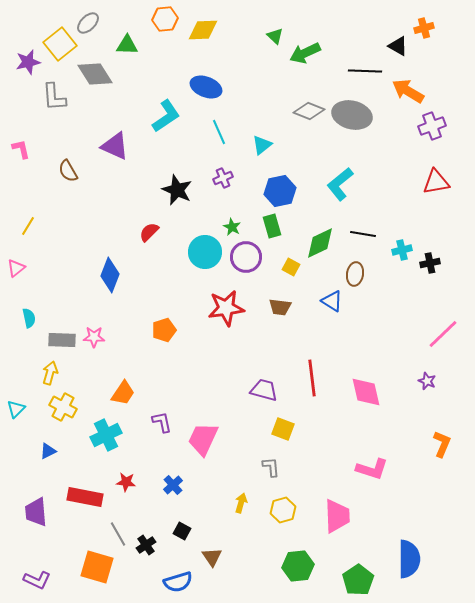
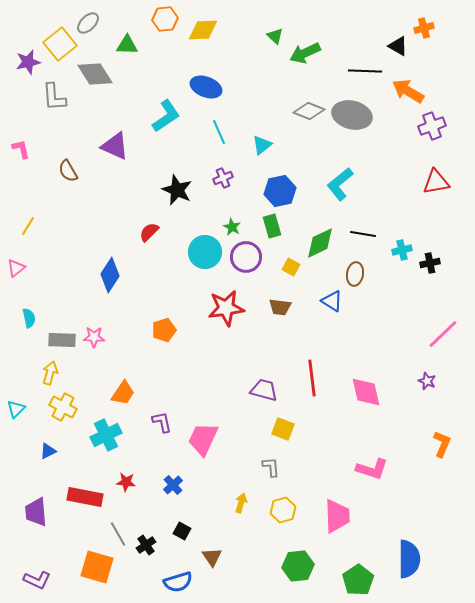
blue diamond at (110, 275): rotated 12 degrees clockwise
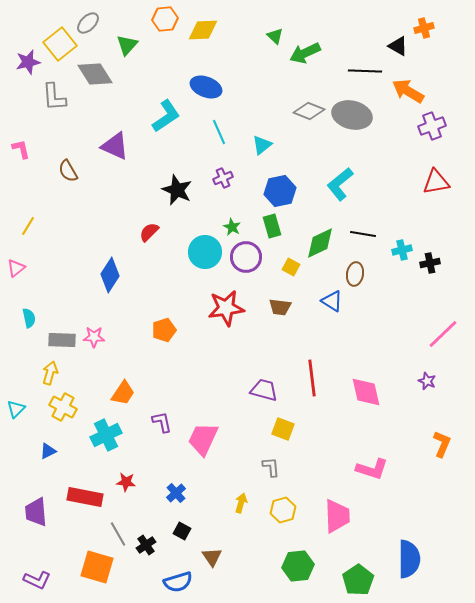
green triangle at (127, 45): rotated 50 degrees counterclockwise
blue cross at (173, 485): moved 3 px right, 8 px down
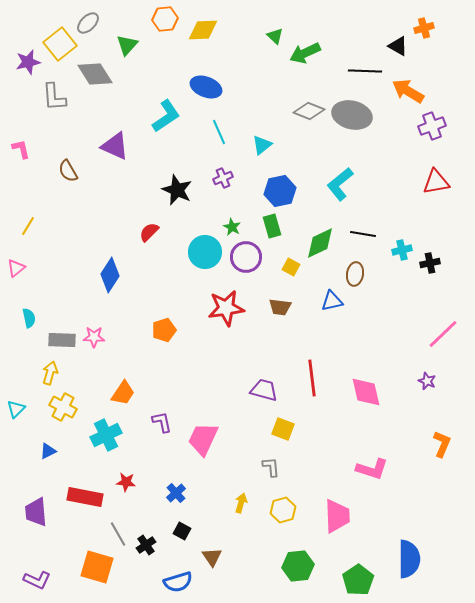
blue triangle at (332, 301): rotated 45 degrees counterclockwise
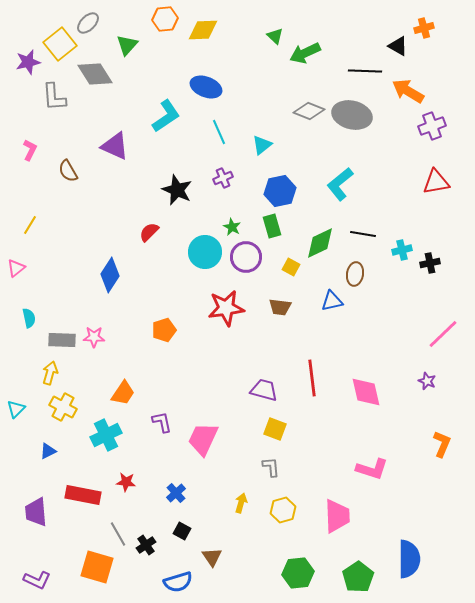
pink L-shape at (21, 149): moved 9 px right, 1 px down; rotated 40 degrees clockwise
yellow line at (28, 226): moved 2 px right, 1 px up
yellow square at (283, 429): moved 8 px left
red rectangle at (85, 497): moved 2 px left, 2 px up
green hexagon at (298, 566): moved 7 px down
green pentagon at (358, 580): moved 3 px up
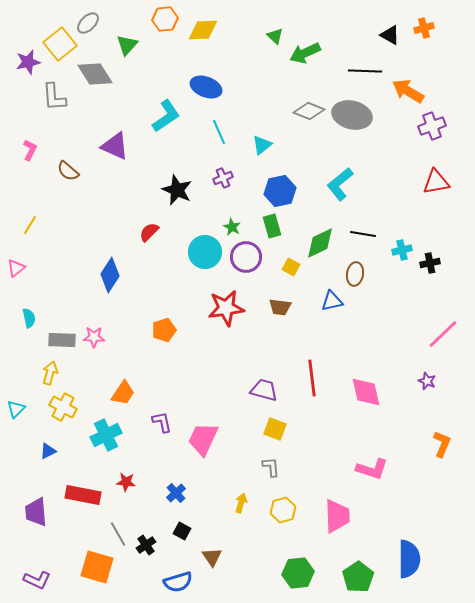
black triangle at (398, 46): moved 8 px left, 11 px up
brown semicircle at (68, 171): rotated 20 degrees counterclockwise
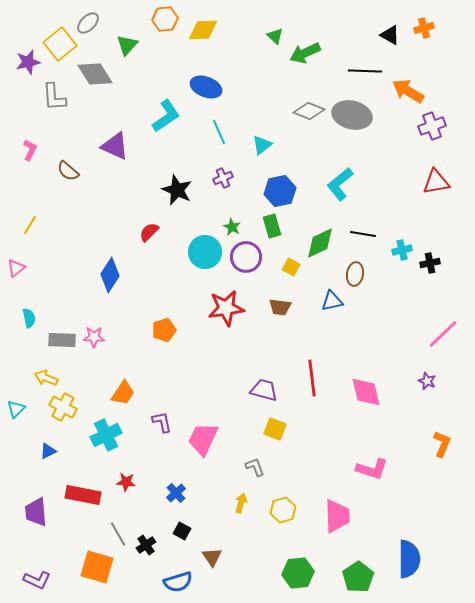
yellow arrow at (50, 373): moved 4 px left, 5 px down; rotated 85 degrees counterclockwise
gray L-shape at (271, 467): moved 16 px left; rotated 15 degrees counterclockwise
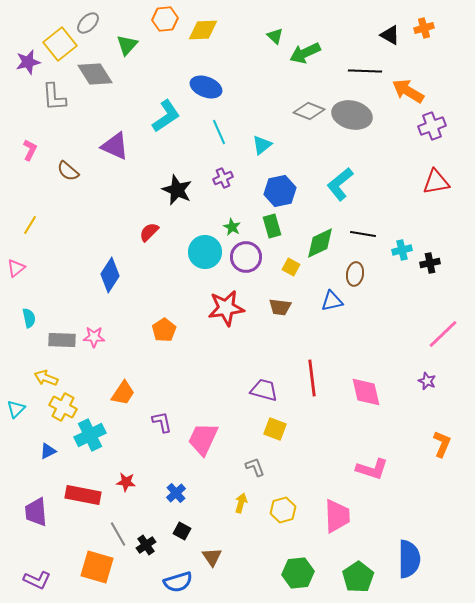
orange pentagon at (164, 330): rotated 15 degrees counterclockwise
cyan cross at (106, 435): moved 16 px left
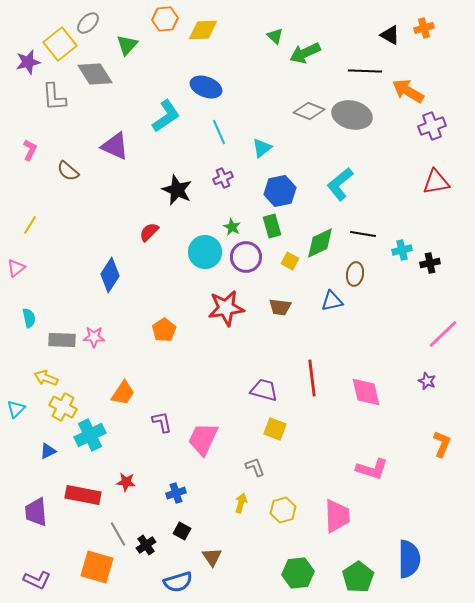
cyan triangle at (262, 145): moved 3 px down
yellow square at (291, 267): moved 1 px left, 6 px up
blue cross at (176, 493): rotated 24 degrees clockwise
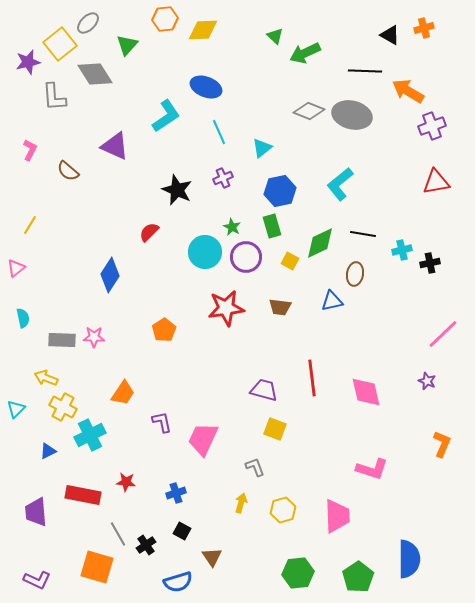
cyan semicircle at (29, 318): moved 6 px left
